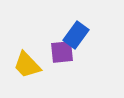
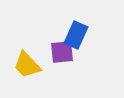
blue rectangle: rotated 12 degrees counterclockwise
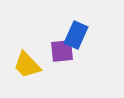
purple square: moved 1 px up
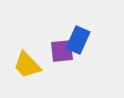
blue rectangle: moved 2 px right, 5 px down
